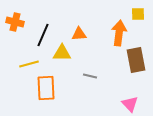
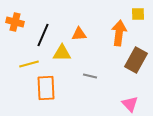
brown rectangle: rotated 40 degrees clockwise
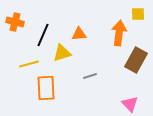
yellow triangle: rotated 18 degrees counterclockwise
gray line: rotated 32 degrees counterclockwise
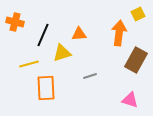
yellow square: rotated 24 degrees counterclockwise
pink triangle: moved 4 px up; rotated 30 degrees counterclockwise
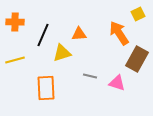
orange cross: rotated 12 degrees counterclockwise
orange arrow: rotated 40 degrees counterclockwise
brown rectangle: moved 1 px right, 1 px up
yellow line: moved 14 px left, 4 px up
gray line: rotated 32 degrees clockwise
pink triangle: moved 13 px left, 17 px up
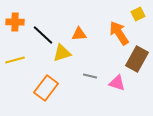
black line: rotated 70 degrees counterclockwise
orange rectangle: rotated 40 degrees clockwise
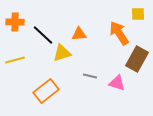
yellow square: rotated 24 degrees clockwise
orange rectangle: moved 3 px down; rotated 15 degrees clockwise
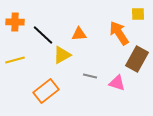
yellow triangle: moved 2 px down; rotated 12 degrees counterclockwise
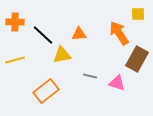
yellow triangle: rotated 18 degrees clockwise
